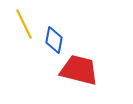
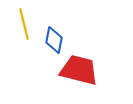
yellow line: rotated 12 degrees clockwise
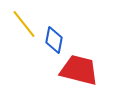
yellow line: rotated 24 degrees counterclockwise
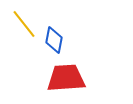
red trapezoid: moved 13 px left, 8 px down; rotated 18 degrees counterclockwise
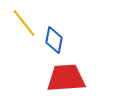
yellow line: moved 1 px up
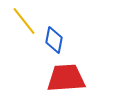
yellow line: moved 2 px up
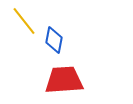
red trapezoid: moved 2 px left, 2 px down
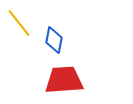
yellow line: moved 5 px left, 2 px down
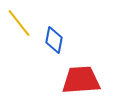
red trapezoid: moved 17 px right
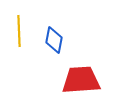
yellow line: moved 8 px down; rotated 36 degrees clockwise
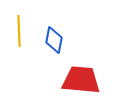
red trapezoid: rotated 9 degrees clockwise
